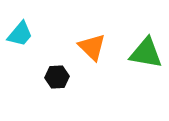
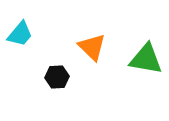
green triangle: moved 6 px down
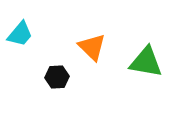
green triangle: moved 3 px down
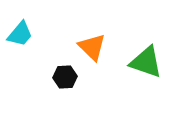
green triangle: rotated 9 degrees clockwise
black hexagon: moved 8 px right
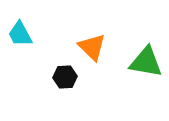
cyan trapezoid: rotated 112 degrees clockwise
green triangle: rotated 9 degrees counterclockwise
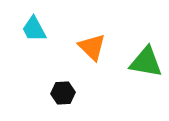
cyan trapezoid: moved 14 px right, 5 px up
black hexagon: moved 2 px left, 16 px down
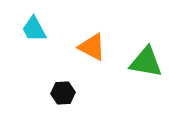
orange triangle: rotated 16 degrees counterclockwise
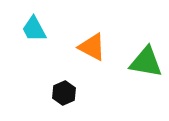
black hexagon: moved 1 px right; rotated 20 degrees counterclockwise
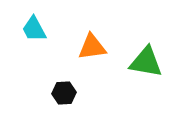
orange triangle: rotated 36 degrees counterclockwise
black hexagon: rotated 20 degrees clockwise
